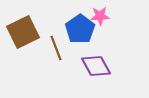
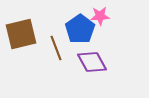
brown square: moved 2 px left, 2 px down; rotated 12 degrees clockwise
purple diamond: moved 4 px left, 4 px up
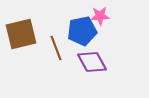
blue pentagon: moved 2 px right, 2 px down; rotated 24 degrees clockwise
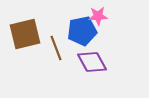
pink star: moved 2 px left
brown square: moved 4 px right
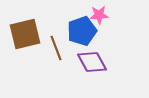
pink star: moved 1 px right, 1 px up
blue pentagon: rotated 8 degrees counterclockwise
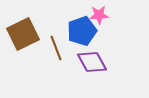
brown square: moved 2 px left; rotated 12 degrees counterclockwise
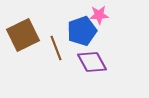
brown square: moved 1 px down
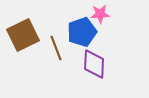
pink star: moved 1 px right, 1 px up
blue pentagon: moved 1 px down
purple diamond: moved 2 px right, 2 px down; rotated 32 degrees clockwise
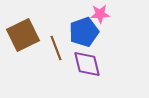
blue pentagon: moved 2 px right
purple diamond: moved 7 px left; rotated 16 degrees counterclockwise
